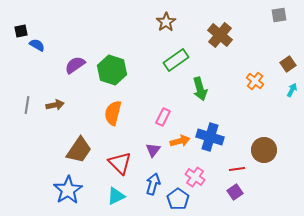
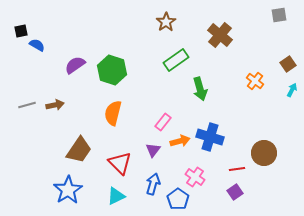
gray line: rotated 66 degrees clockwise
pink rectangle: moved 5 px down; rotated 12 degrees clockwise
brown circle: moved 3 px down
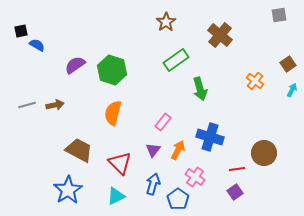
orange arrow: moved 2 px left, 9 px down; rotated 48 degrees counterclockwise
brown trapezoid: rotated 96 degrees counterclockwise
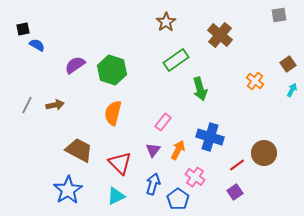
black square: moved 2 px right, 2 px up
gray line: rotated 48 degrees counterclockwise
red line: moved 4 px up; rotated 28 degrees counterclockwise
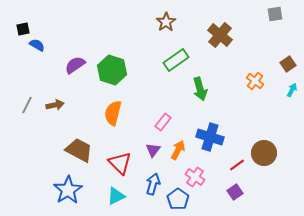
gray square: moved 4 px left, 1 px up
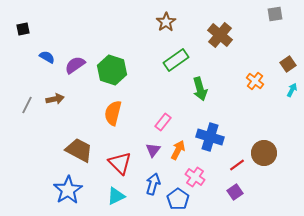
blue semicircle: moved 10 px right, 12 px down
brown arrow: moved 6 px up
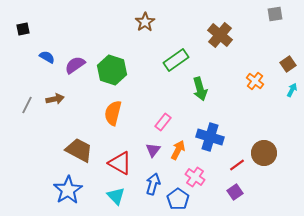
brown star: moved 21 px left
red triangle: rotated 15 degrees counterclockwise
cyan triangle: rotated 48 degrees counterclockwise
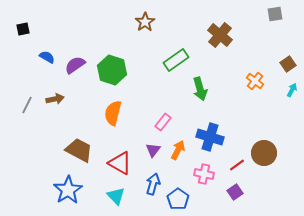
pink cross: moved 9 px right, 3 px up; rotated 24 degrees counterclockwise
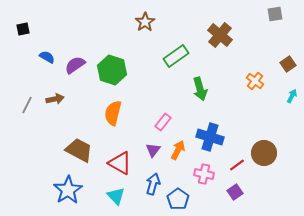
green rectangle: moved 4 px up
cyan arrow: moved 6 px down
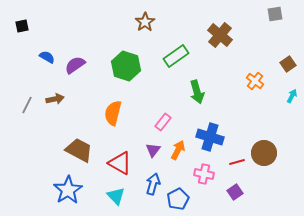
black square: moved 1 px left, 3 px up
green hexagon: moved 14 px right, 4 px up
green arrow: moved 3 px left, 3 px down
red line: moved 3 px up; rotated 21 degrees clockwise
blue pentagon: rotated 10 degrees clockwise
